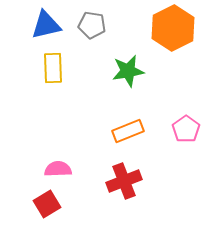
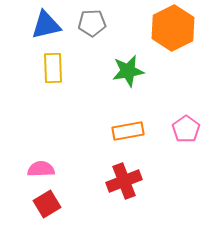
gray pentagon: moved 2 px up; rotated 12 degrees counterclockwise
orange rectangle: rotated 12 degrees clockwise
pink semicircle: moved 17 px left
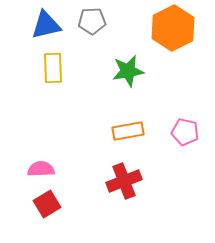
gray pentagon: moved 2 px up
pink pentagon: moved 1 px left, 3 px down; rotated 24 degrees counterclockwise
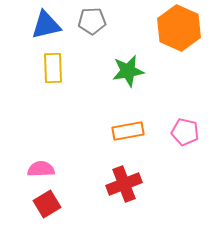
orange hexagon: moved 6 px right; rotated 9 degrees counterclockwise
red cross: moved 3 px down
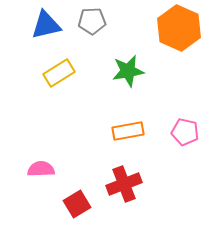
yellow rectangle: moved 6 px right, 5 px down; rotated 60 degrees clockwise
red square: moved 30 px right
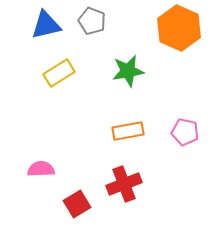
gray pentagon: rotated 24 degrees clockwise
